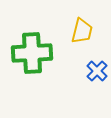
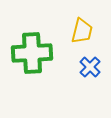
blue cross: moved 7 px left, 4 px up
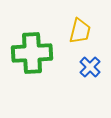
yellow trapezoid: moved 2 px left
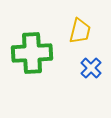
blue cross: moved 1 px right, 1 px down
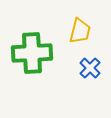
blue cross: moved 1 px left
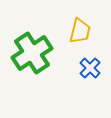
green cross: rotated 30 degrees counterclockwise
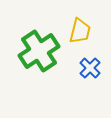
green cross: moved 7 px right, 2 px up
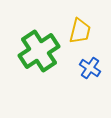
blue cross: rotated 10 degrees counterclockwise
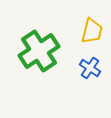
yellow trapezoid: moved 12 px right
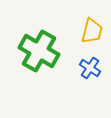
green cross: rotated 27 degrees counterclockwise
